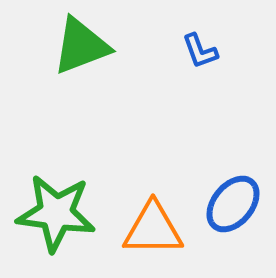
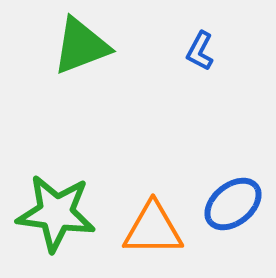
blue L-shape: rotated 48 degrees clockwise
blue ellipse: rotated 12 degrees clockwise
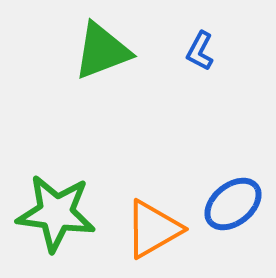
green triangle: moved 21 px right, 5 px down
orange triangle: rotated 30 degrees counterclockwise
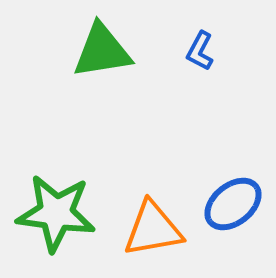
green triangle: rotated 12 degrees clockwise
orange triangle: rotated 20 degrees clockwise
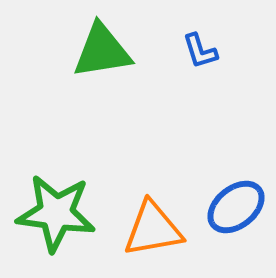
blue L-shape: rotated 45 degrees counterclockwise
blue ellipse: moved 3 px right, 3 px down
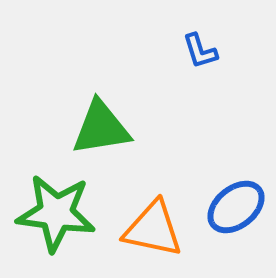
green triangle: moved 1 px left, 77 px down
orange triangle: rotated 22 degrees clockwise
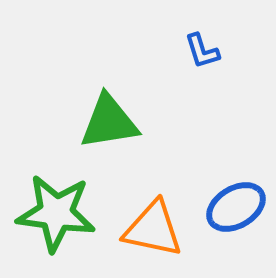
blue L-shape: moved 2 px right
green triangle: moved 8 px right, 6 px up
blue ellipse: rotated 8 degrees clockwise
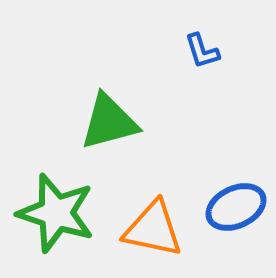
green triangle: rotated 6 degrees counterclockwise
blue ellipse: rotated 6 degrees clockwise
green star: rotated 10 degrees clockwise
